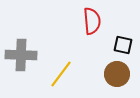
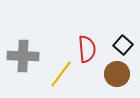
red semicircle: moved 5 px left, 28 px down
black square: rotated 30 degrees clockwise
gray cross: moved 2 px right, 1 px down
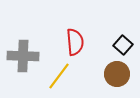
red semicircle: moved 12 px left, 7 px up
yellow line: moved 2 px left, 2 px down
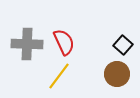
red semicircle: moved 11 px left; rotated 20 degrees counterclockwise
gray cross: moved 4 px right, 12 px up
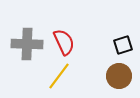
black square: rotated 30 degrees clockwise
brown circle: moved 2 px right, 2 px down
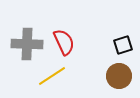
yellow line: moved 7 px left; rotated 20 degrees clockwise
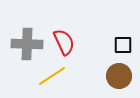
black square: rotated 18 degrees clockwise
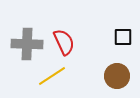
black square: moved 8 px up
brown circle: moved 2 px left
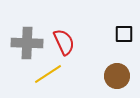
black square: moved 1 px right, 3 px up
gray cross: moved 1 px up
yellow line: moved 4 px left, 2 px up
